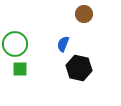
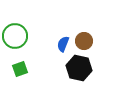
brown circle: moved 27 px down
green circle: moved 8 px up
green square: rotated 21 degrees counterclockwise
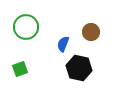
green circle: moved 11 px right, 9 px up
brown circle: moved 7 px right, 9 px up
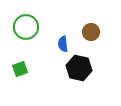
blue semicircle: rotated 28 degrees counterclockwise
